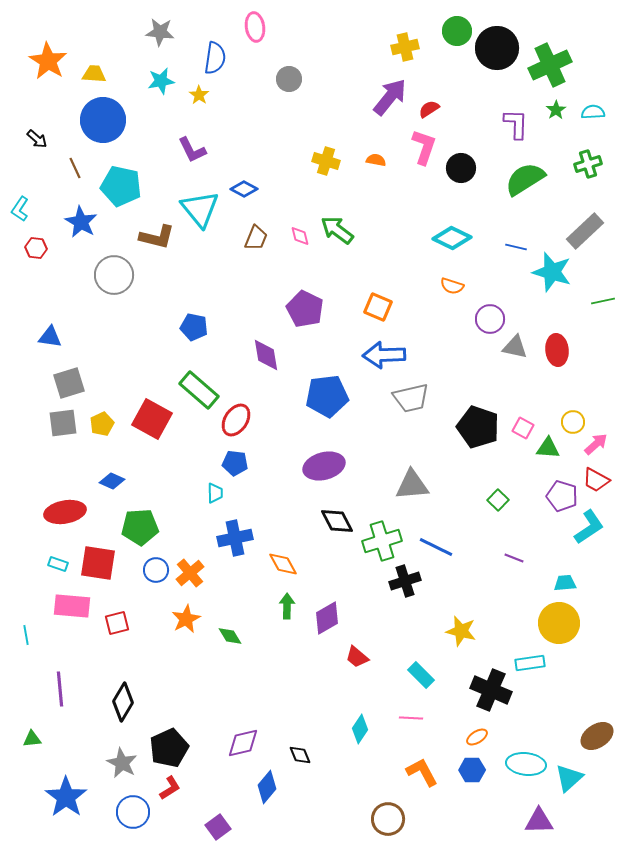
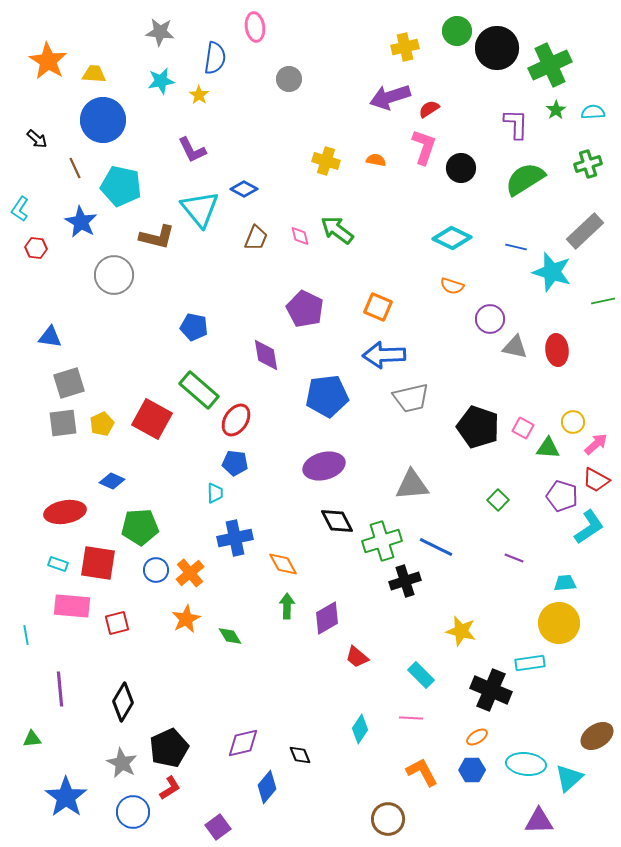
purple arrow at (390, 97): rotated 147 degrees counterclockwise
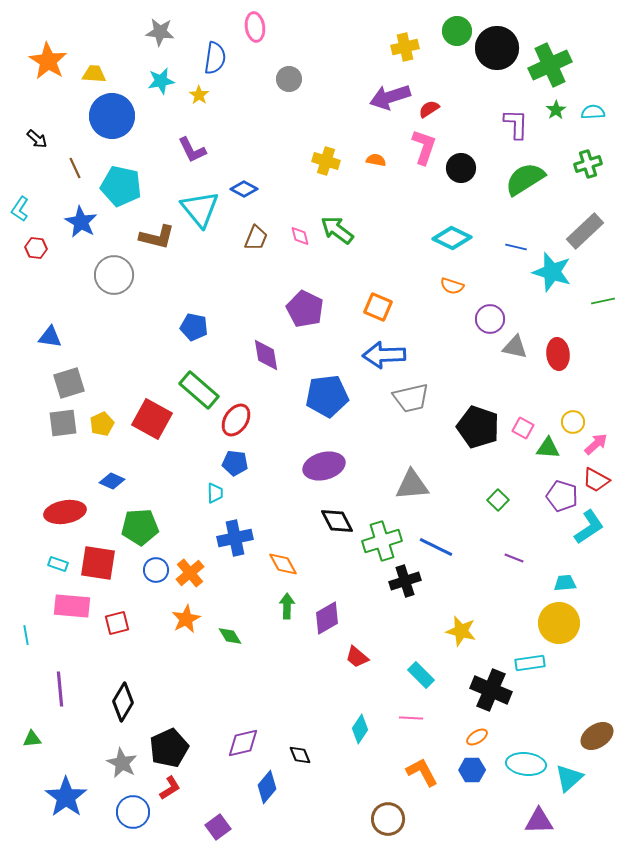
blue circle at (103, 120): moved 9 px right, 4 px up
red ellipse at (557, 350): moved 1 px right, 4 px down
